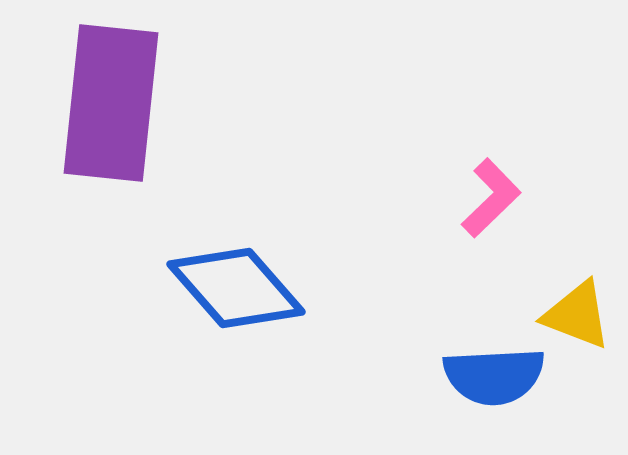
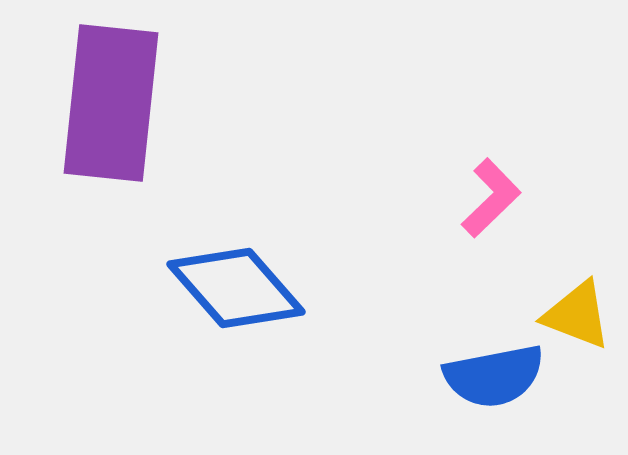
blue semicircle: rotated 8 degrees counterclockwise
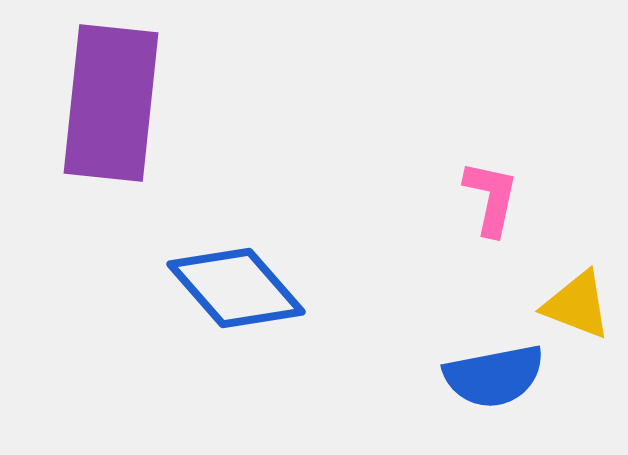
pink L-shape: rotated 34 degrees counterclockwise
yellow triangle: moved 10 px up
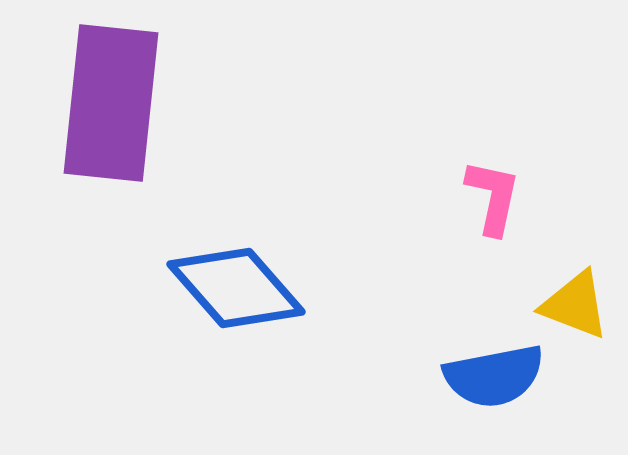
pink L-shape: moved 2 px right, 1 px up
yellow triangle: moved 2 px left
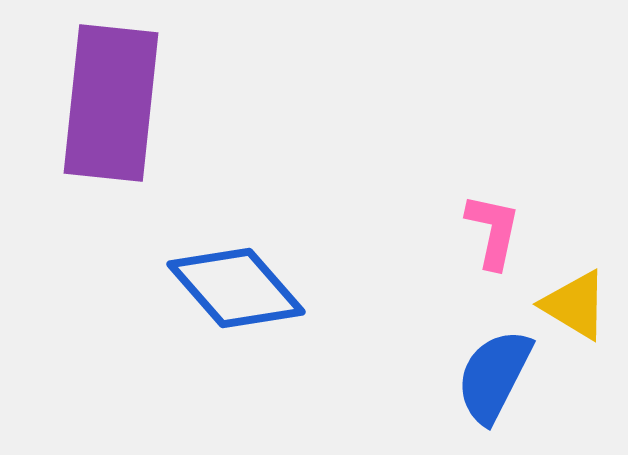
pink L-shape: moved 34 px down
yellow triangle: rotated 10 degrees clockwise
blue semicircle: rotated 128 degrees clockwise
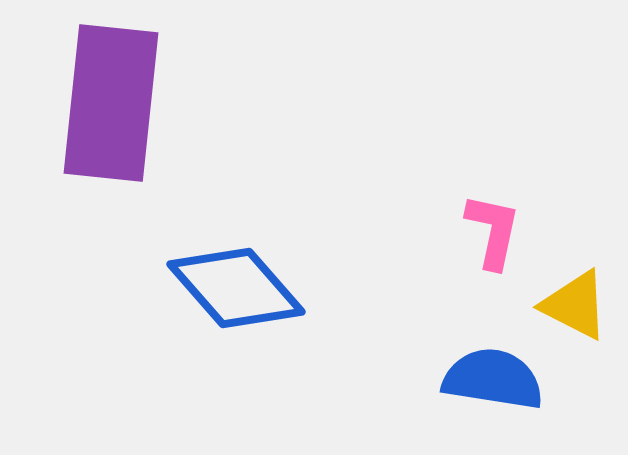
yellow triangle: rotated 4 degrees counterclockwise
blue semicircle: moved 1 px left, 3 px down; rotated 72 degrees clockwise
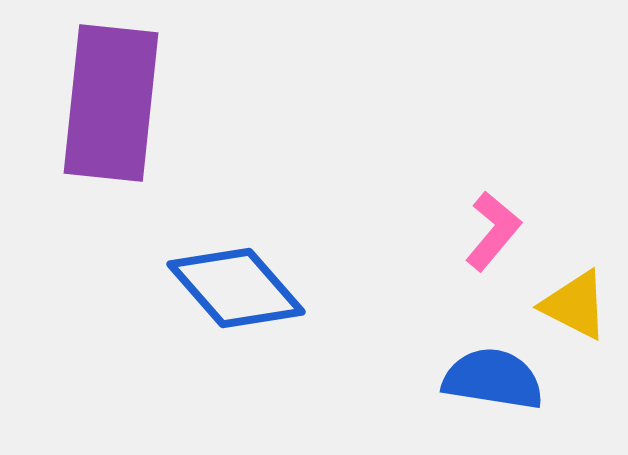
pink L-shape: rotated 28 degrees clockwise
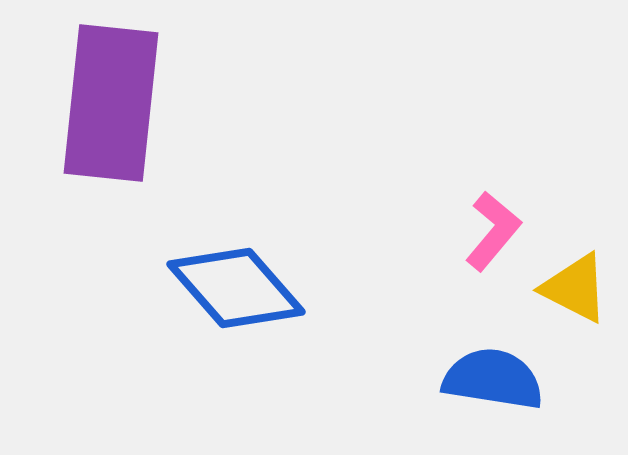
yellow triangle: moved 17 px up
